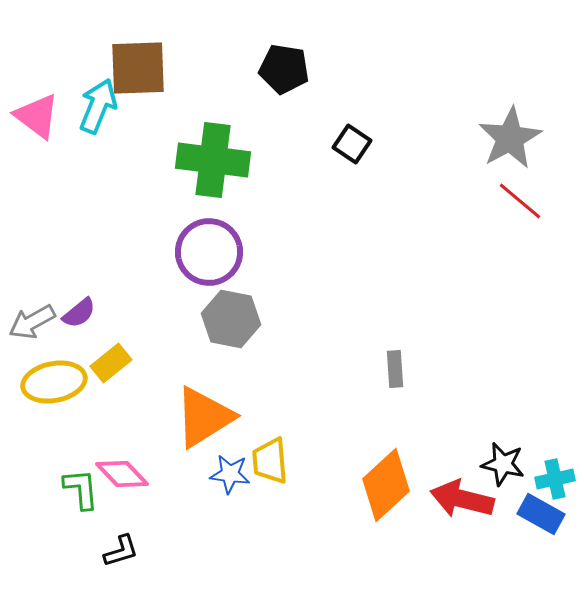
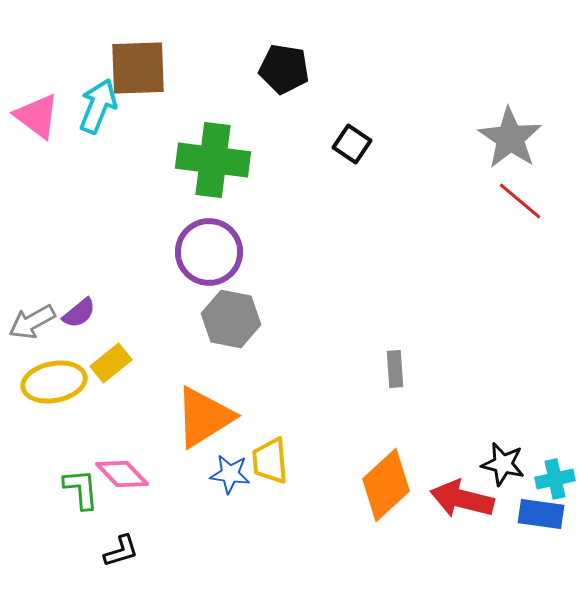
gray star: rotated 10 degrees counterclockwise
blue rectangle: rotated 21 degrees counterclockwise
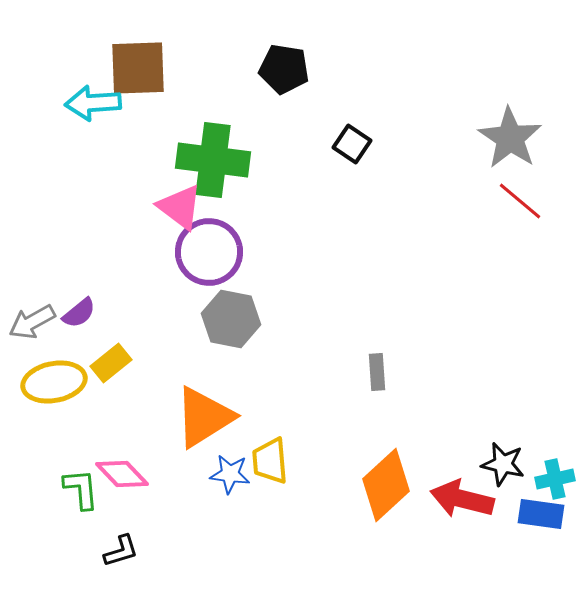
cyan arrow: moved 5 px left, 3 px up; rotated 116 degrees counterclockwise
pink triangle: moved 143 px right, 91 px down
gray rectangle: moved 18 px left, 3 px down
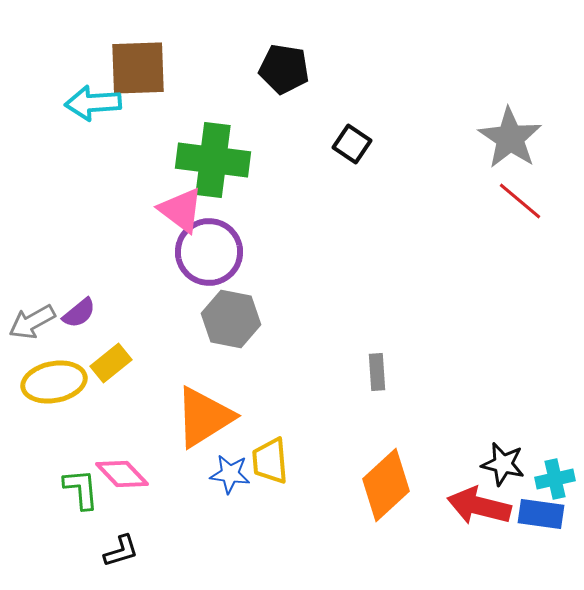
pink triangle: moved 1 px right, 3 px down
red arrow: moved 17 px right, 7 px down
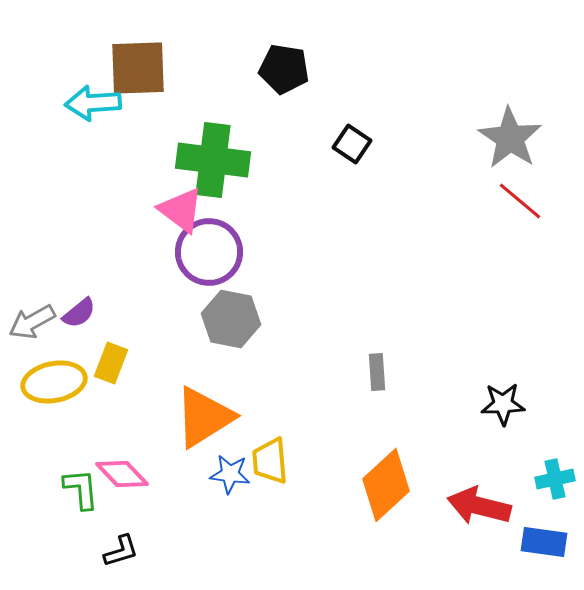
yellow rectangle: rotated 30 degrees counterclockwise
black star: moved 60 px up; rotated 15 degrees counterclockwise
blue rectangle: moved 3 px right, 28 px down
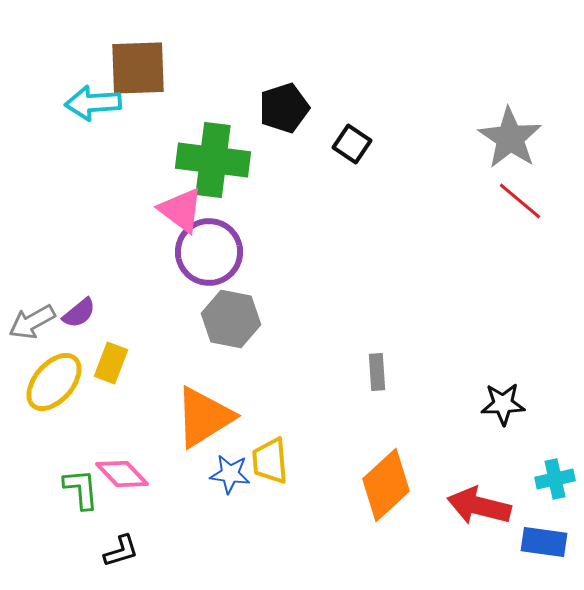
black pentagon: moved 39 px down; rotated 27 degrees counterclockwise
yellow ellipse: rotated 38 degrees counterclockwise
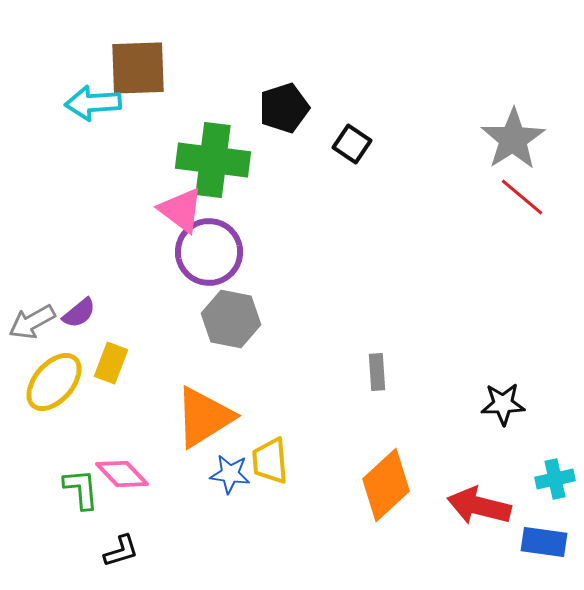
gray star: moved 3 px right, 1 px down; rotated 6 degrees clockwise
red line: moved 2 px right, 4 px up
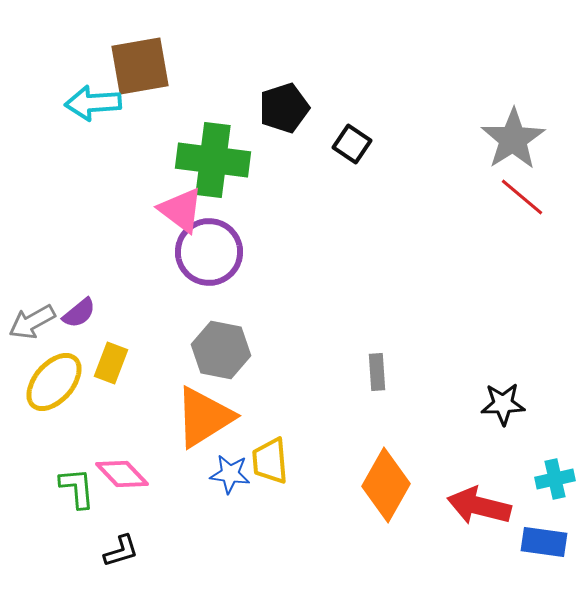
brown square: moved 2 px right, 2 px up; rotated 8 degrees counterclockwise
gray hexagon: moved 10 px left, 31 px down
orange diamond: rotated 18 degrees counterclockwise
green L-shape: moved 4 px left, 1 px up
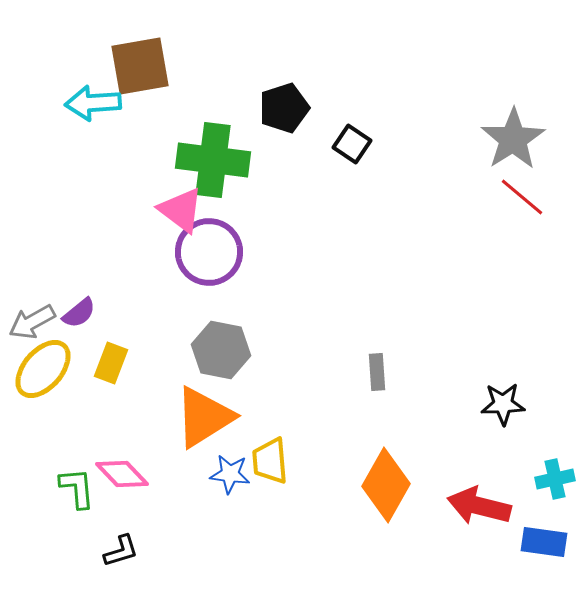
yellow ellipse: moved 11 px left, 13 px up
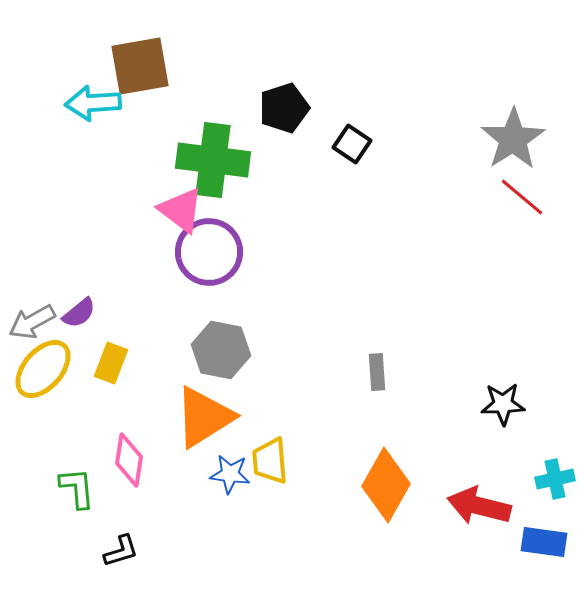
pink diamond: moved 7 px right, 14 px up; rotated 52 degrees clockwise
